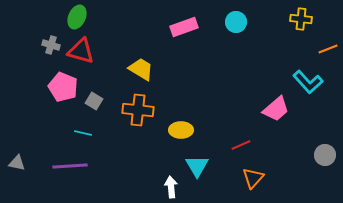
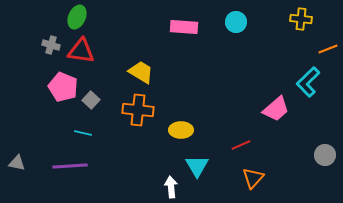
pink rectangle: rotated 24 degrees clockwise
red triangle: rotated 8 degrees counterclockwise
yellow trapezoid: moved 3 px down
cyan L-shape: rotated 88 degrees clockwise
gray square: moved 3 px left, 1 px up; rotated 12 degrees clockwise
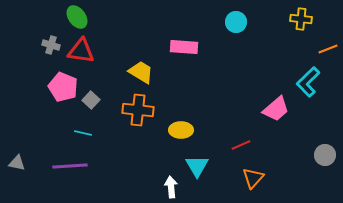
green ellipse: rotated 60 degrees counterclockwise
pink rectangle: moved 20 px down
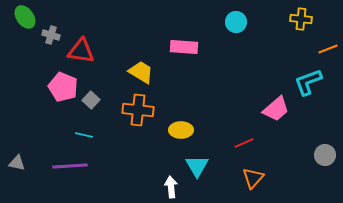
green ellipse: moved 52 px left
gray cross: moved 10 px up
cyan L-shape: rotated 24 degrees clockwise
cyan line: moved 1 px right, 2 px down
red line: moved 3 px right, 2 px up
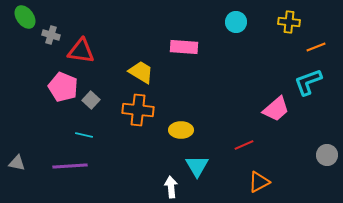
yellow cross: moved 12 px left, 3 px down
orange line: moved 12 px left, 2 px up
red line: moved 2 px down
gray circle: moved 2 px right
orange triangle: moved 6 px right, 4 px down; rotated 20 degrees clockwise
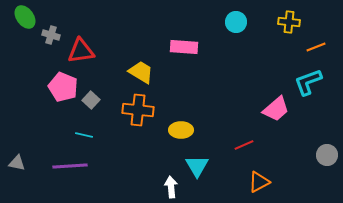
red triangle: rotated 16 degrees counterclockwise
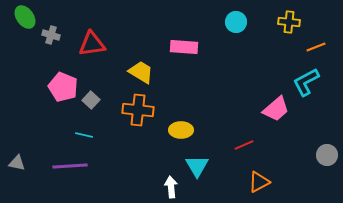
red triangle: moved 11 px right, 7 px up
cyan L-shape: moved 2 px left; rotated 8 degrees counterclockwise
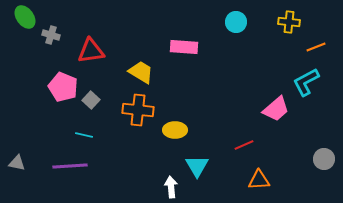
red triangle: moved 1 px left, 7 px down
yellow ellipse: moved 6 px left
gray circle: moved 3 px left, 4 px down
orange triangle: moved 2 px up; rotated 25 degrees clockwise
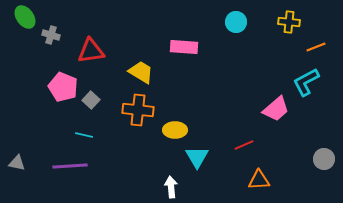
cyan triangle: moved 9 px up
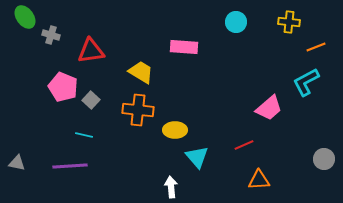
pink trapezoid: moved 7 px left, 1 px up
cyan triangle: rotated 10 degrees counterclockwise
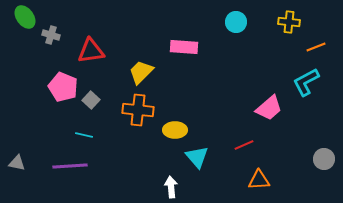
yellow trapezoid: rotated 76 degrees counterclockwise
